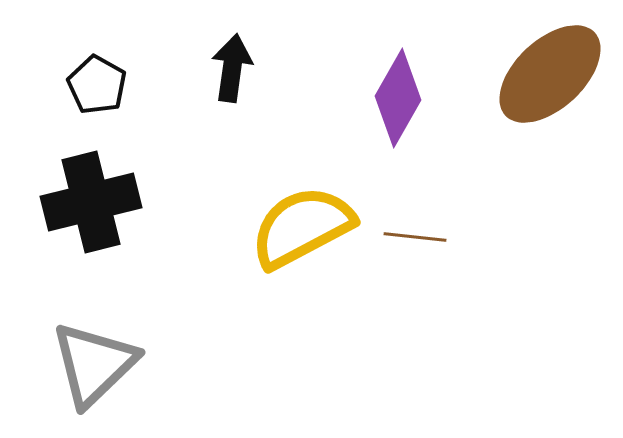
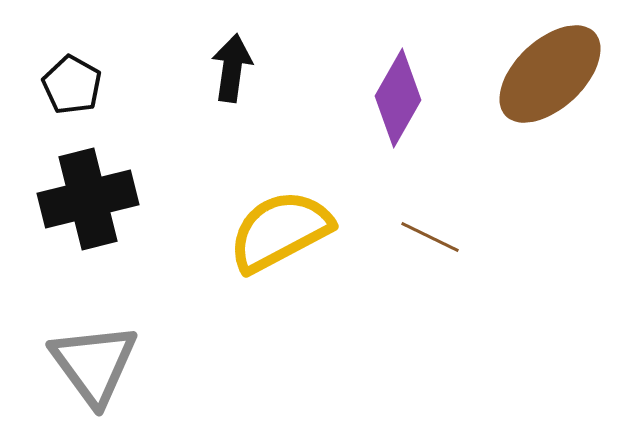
black pentagon: moved 25 px left
black cross: moved 3 px left, 3 px up
yellow semicircle: moved 22 px left, 4 px down
brown line: moved 15 px right; rotated 20 degrees clockwise
gray triangle: rotated 22 degrees counterclockwise
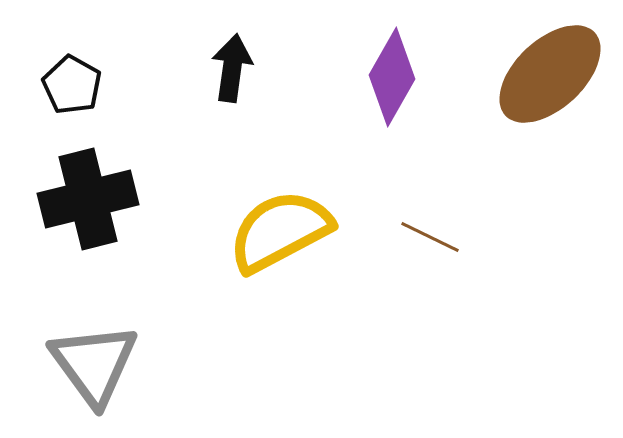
purple diamond: moved 6 px left, 21 px up
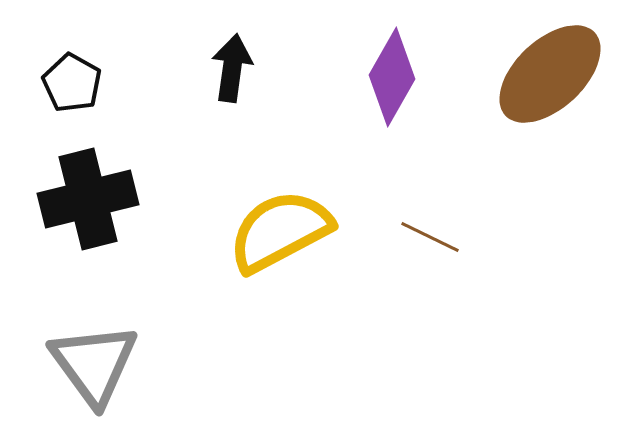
black pentagon: moved 2 px up
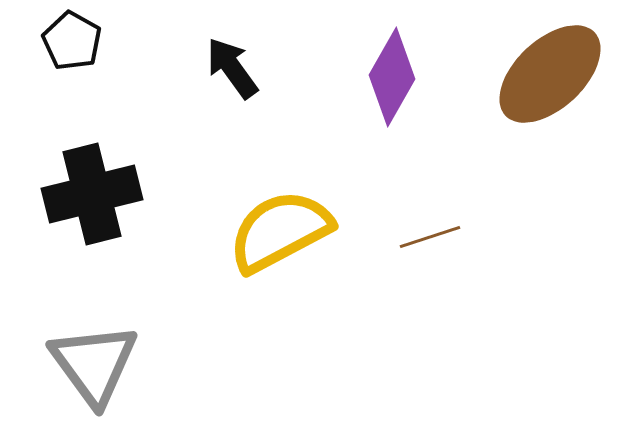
black arrow: rotated 44 degrees counterclockwise
black pentagon: moved 42 px up
black cross: moved 4 px right, 5 px up
brown line: rotated 44 degrees counterclockwise
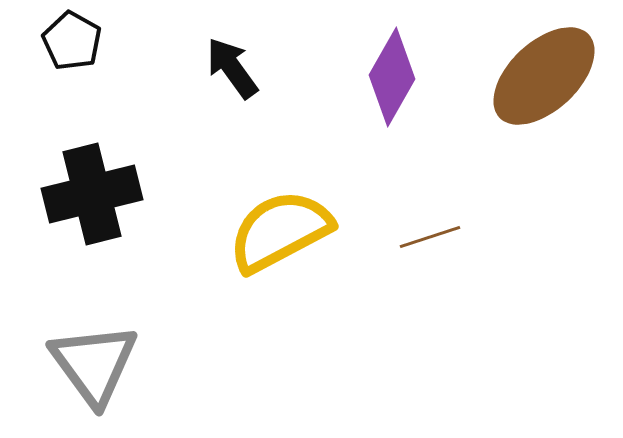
brown ellipse: moved 6 px left, 2 px down
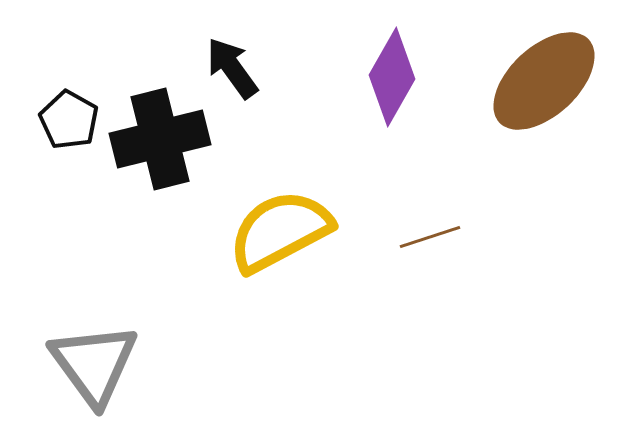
black pentagon: moved 3 px left, 79 px down
brown ellipse: moved 5 px down
black cross: moved 68 px right, 55 px up
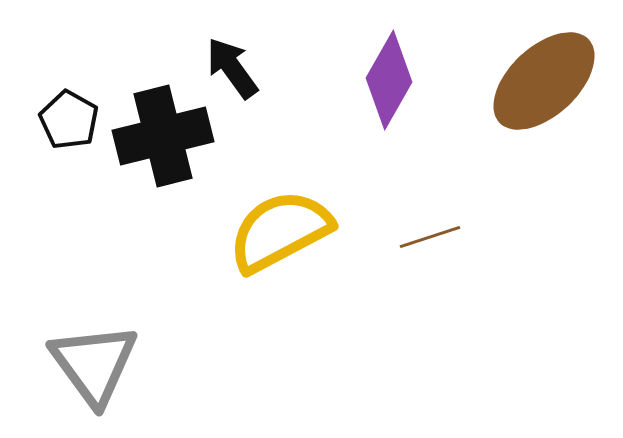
purple diamond: moved 3 px left, 3 px down
black cross: moved 3 px right, 3 px up
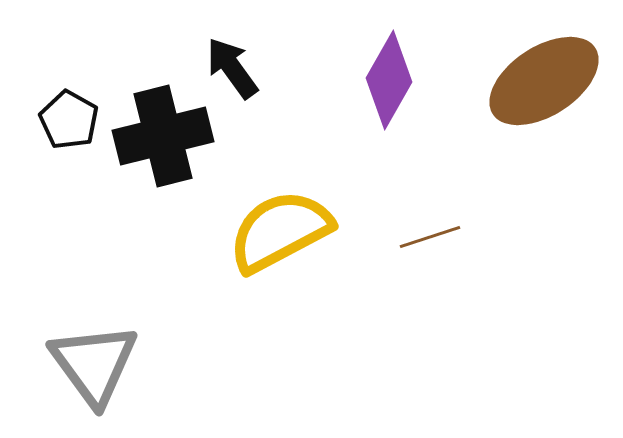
brown ellipse: rotated 10 degrees clockwise
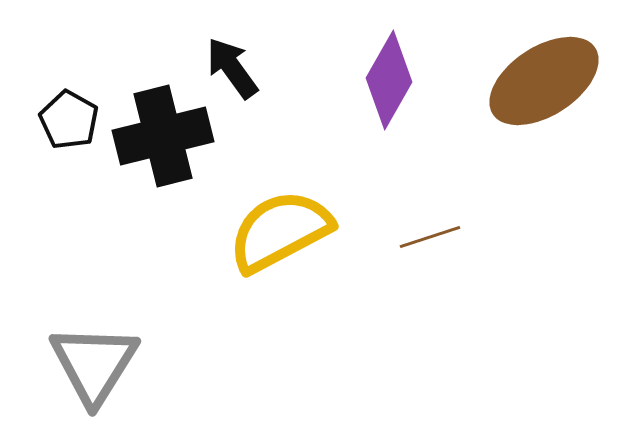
gray triangle: rotated 8 degrees clockwise
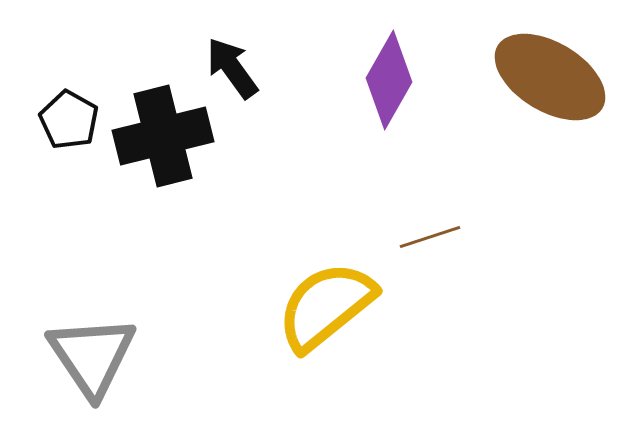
brown ellipse: moved 6 px right, 4 px up; rotated 64 degrees clockwise
yellow semicircle: moved 46 px right, 75 px down; rotated 11 degrees counterclockwise
gray triangle: moved 2 px left, 8 px up; rotated 6 degrees counterclockwise
